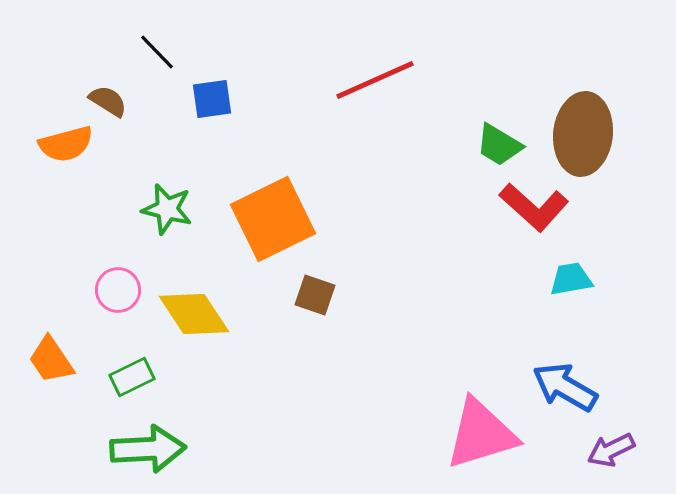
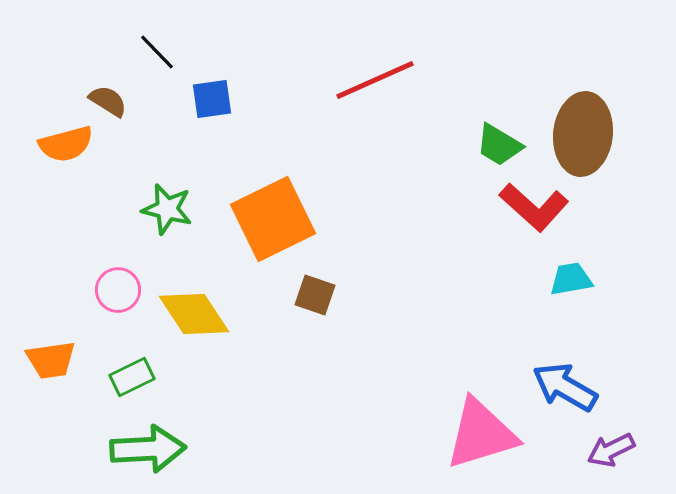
orange trapezoid: rotated 64 degrees counterclockwise
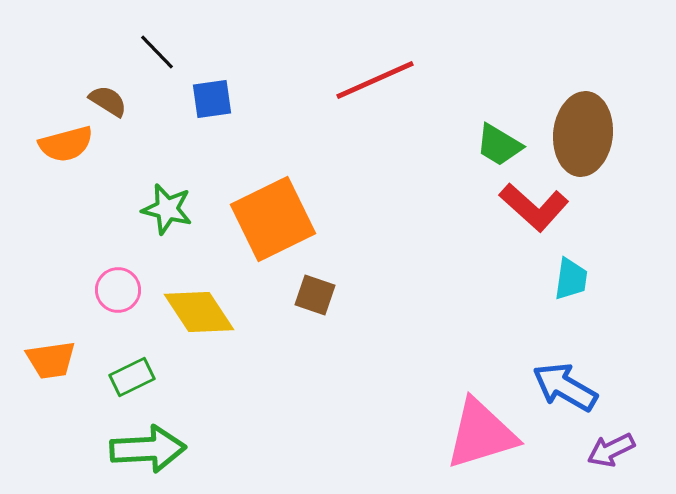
cyan trapezoid: rotated 108 degrees clockwise
yellow diamond: moved 5 px right, 2 px up
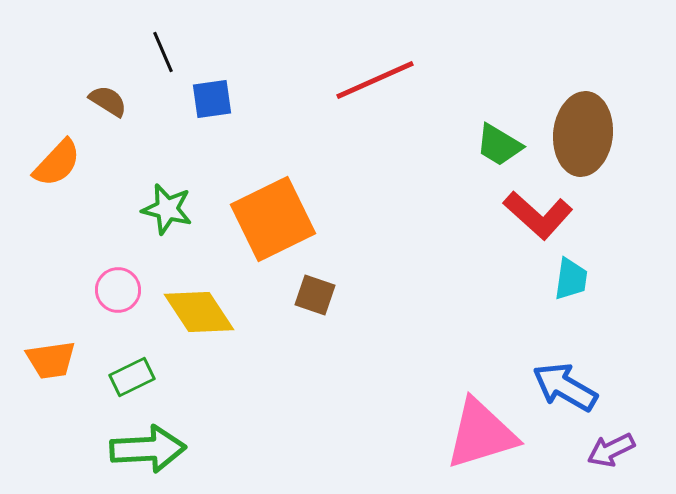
black line: moved 6 px right; rotated 21 degrees clockwise
orange semicircle: moved 9 px left, 19 px down; rotated 32 degrees counterclockwise
red L-shape: moved 4 px right, 8 px down
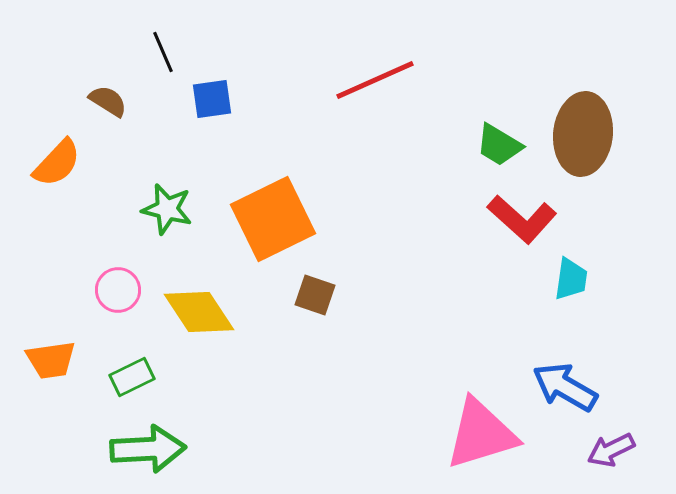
red L-shape: moved 16 px left, 4 px down
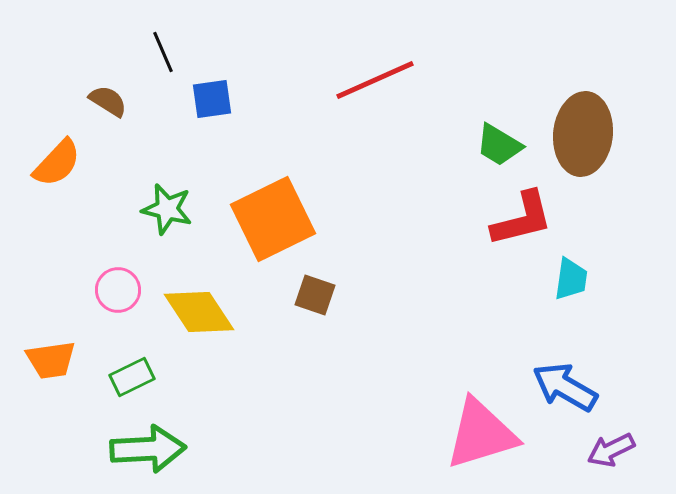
red L-shape: rotated 56 degrees counterclockwise
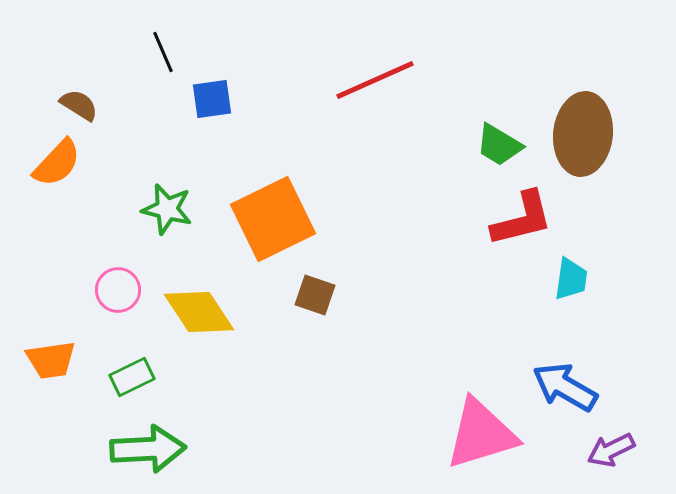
brown semicircle: moved 29 px left, 4 px down
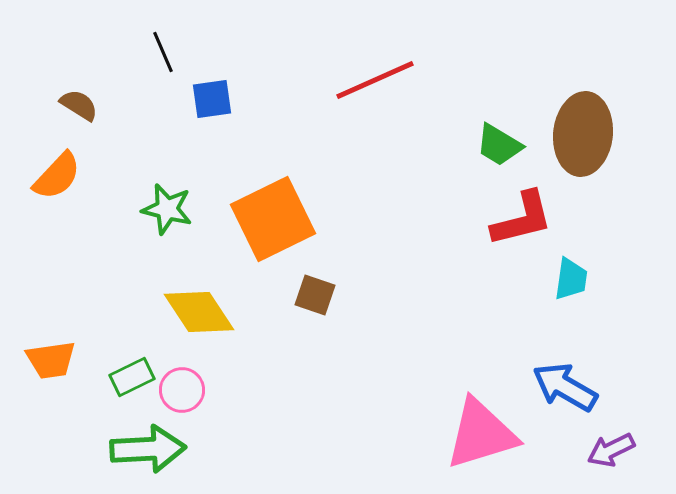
orange semicircle: moved 13 px down
pink circle: moved 64 px right, 100 px down
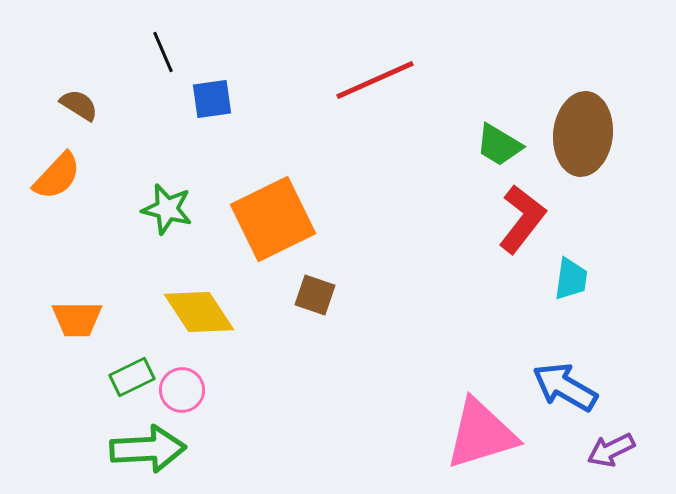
red L-shape: rotated 38 degrees counterclockwise
orange trapezoid: moved 26 px right, 41 px up; rotated 8 degrees clockwise
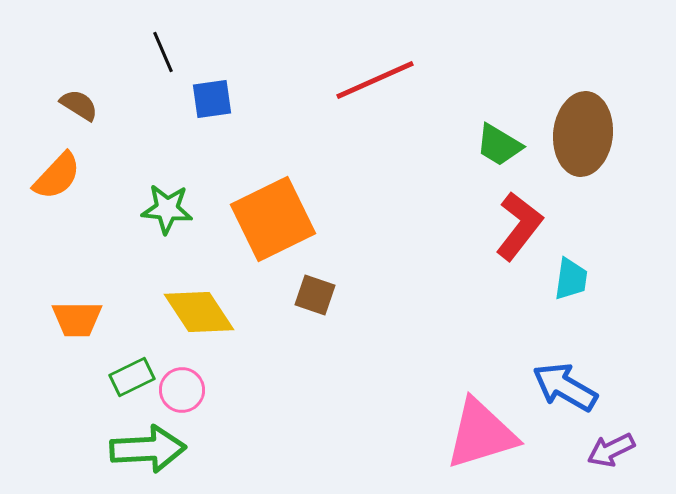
green star: rotated 9 degrees counterclockwise
red L-shape: moved 3 px left, 7 px down
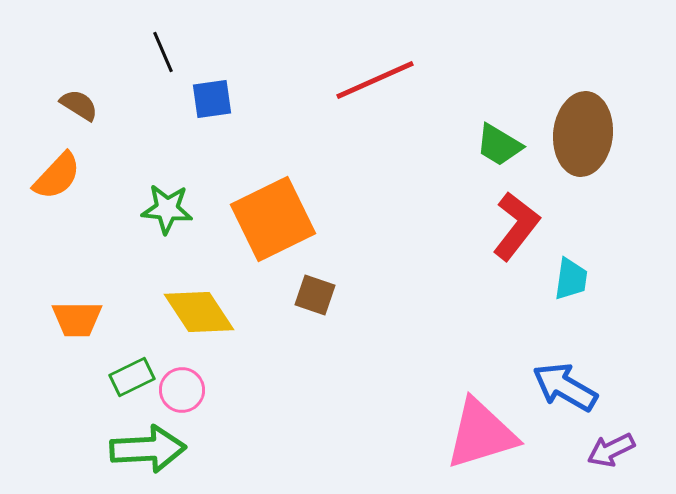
red L-shape: moved 3 px left
